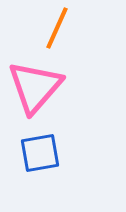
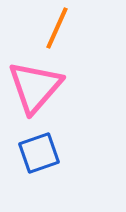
blue square: moved 1 px left; rotated 9 degrees counterclockwise
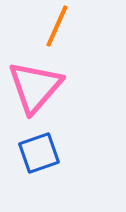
orange line: moved 2 px up
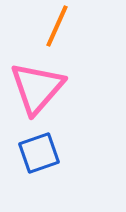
pink triangle: moved 2 px right, 1 px down
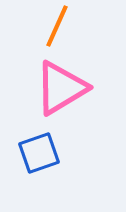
pink triangle: moved 24 px right; rotated 18 degrees clockwise
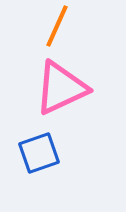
pink triangle: rotated 6 degrees clockwise
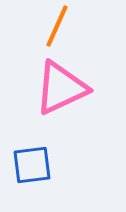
blue square: moved 7 px left, 12 px down; rotated 12 degrees clockwise
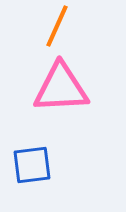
pink triangle: rotated 22 degrees clockwise
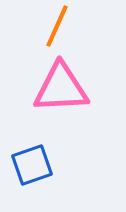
blue square: rotated 12 degrees counterclockwise
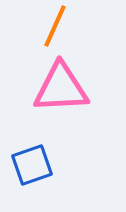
orange line: moved 2 px left
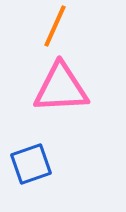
blue square: moved 1 px left, 1 px up
